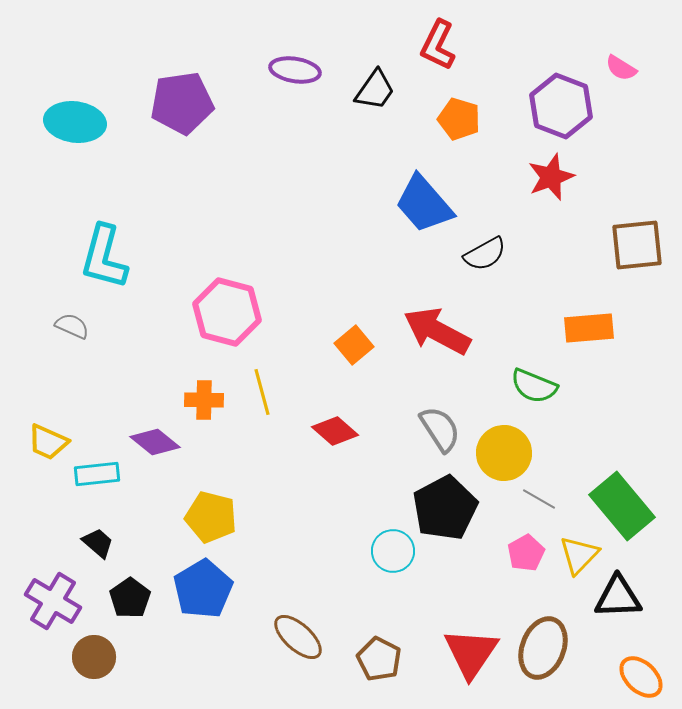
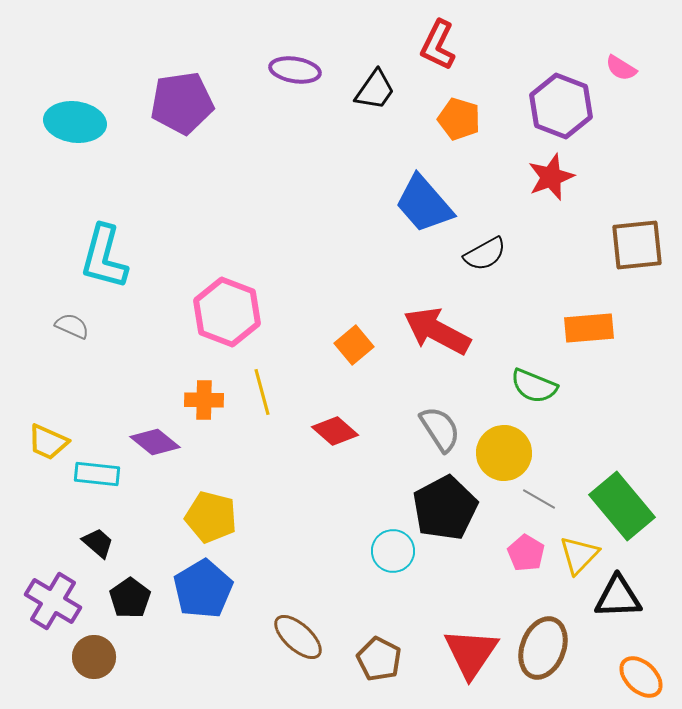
pink hexagon at (227, 312): rotated 6 degrees clockwise
cyan rectangle at (97, 474): rotated 12 degrees clockwise
pink pentagon at (526, 553): rotated 12 degrees counterclockwise
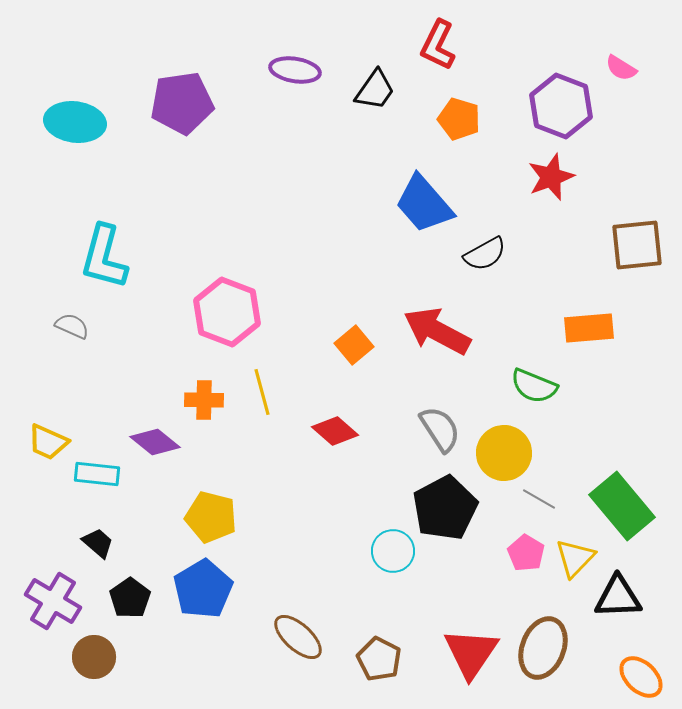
yellow triangle at (579, 555): moved 4 px left, 3 px down
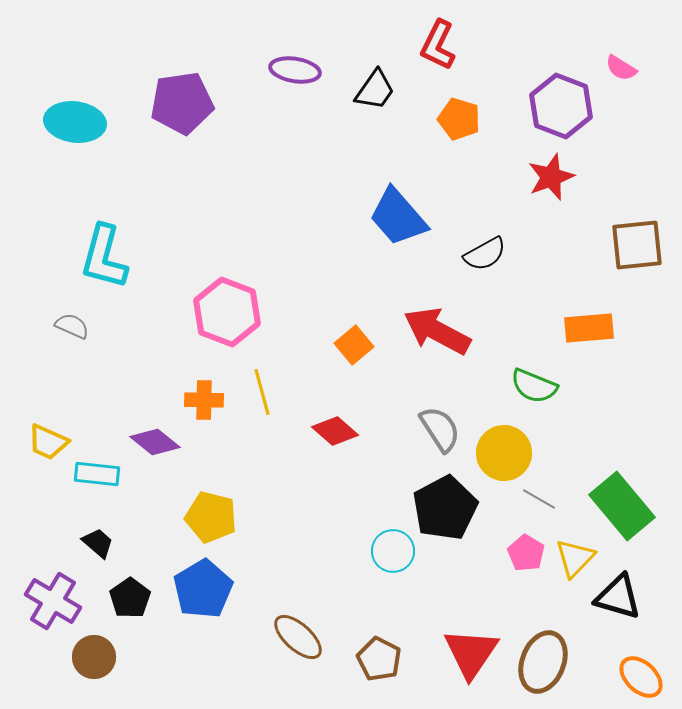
blue trapezoid at (424, 204): moved 26 px left, 13 px down
black triangle at (618, 597): rotated 18 degrees clockwise
brown ellipse at (543, 648): moved 14 px down
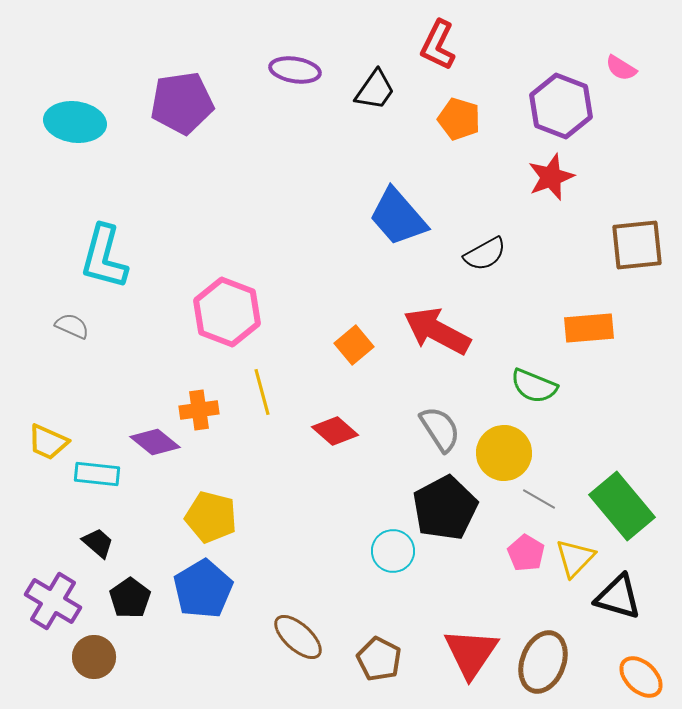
orange cross at (204, 400): moved 5 px left, 10 px down; rotated 9 degrees counterclockwise
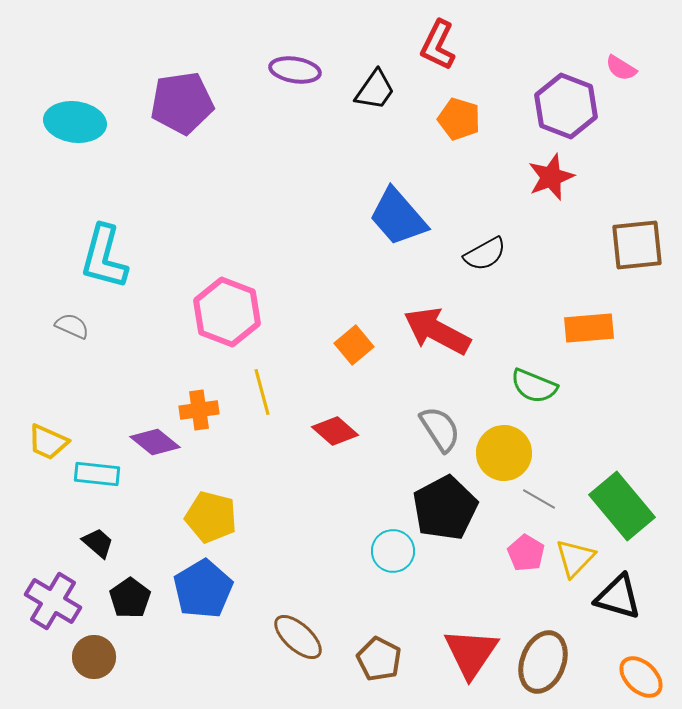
purple hexagon at (561, 106): moved 5 px right
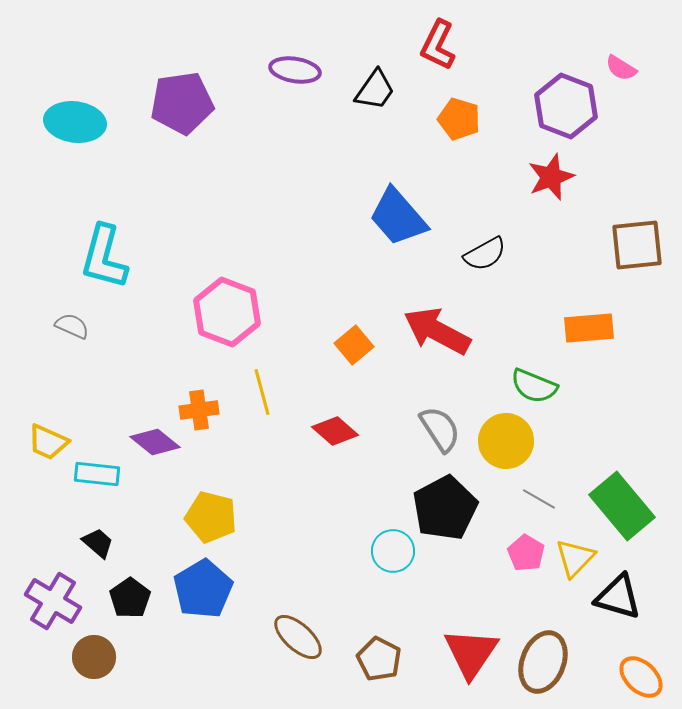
yellow circle at (504, 453): moved 2 px right, 12 px up
